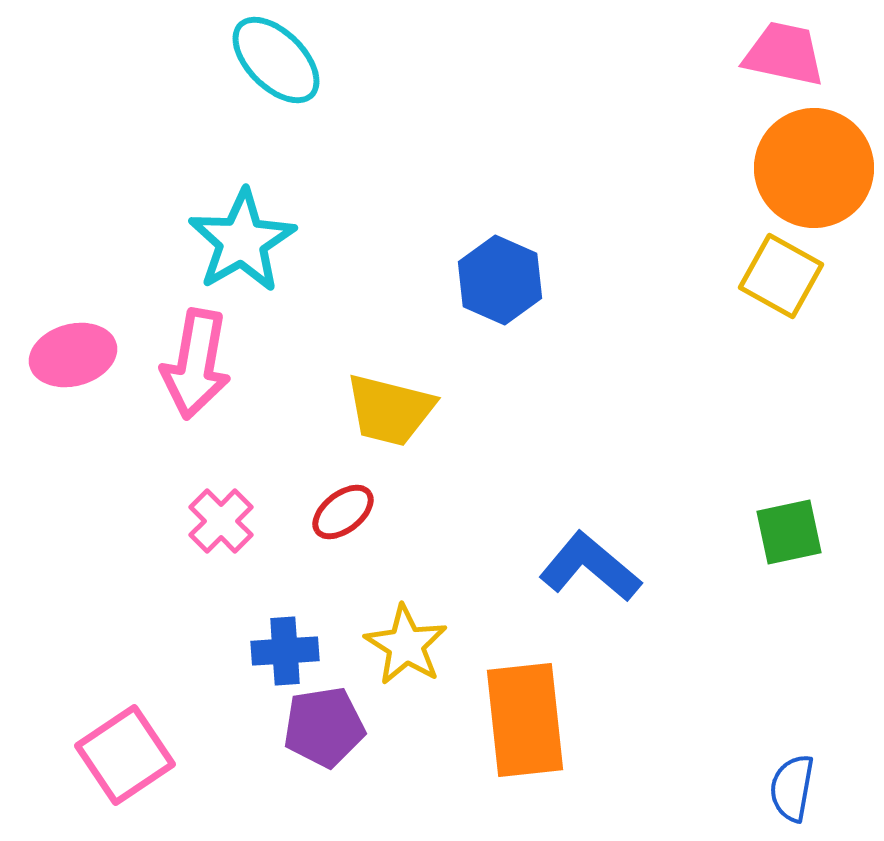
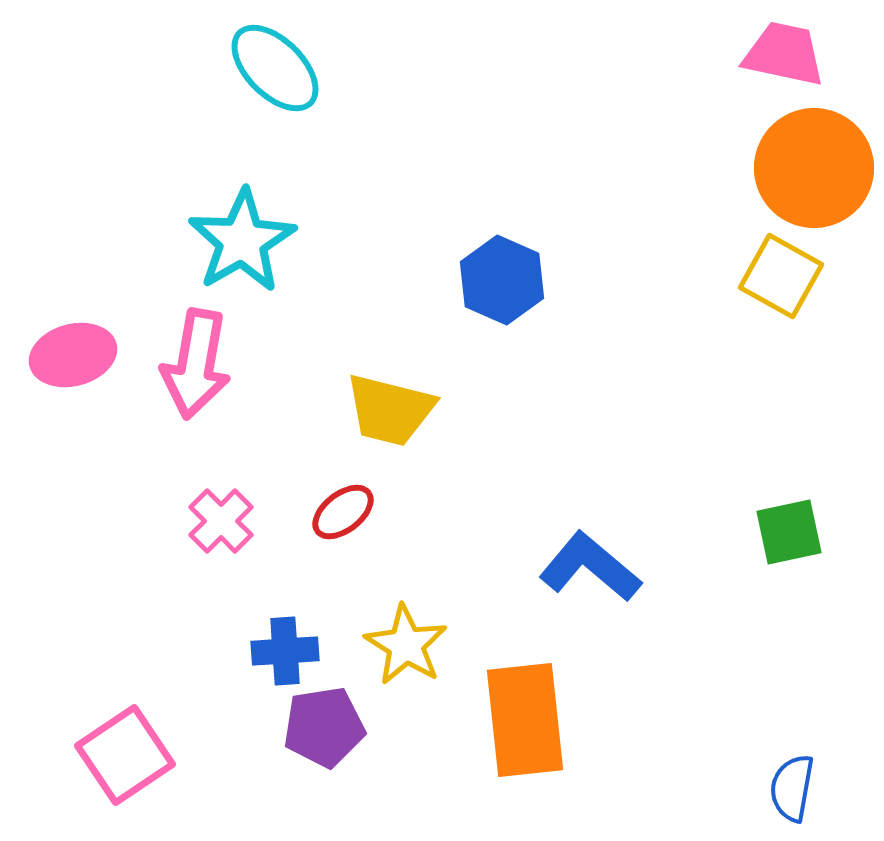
cyan ellipse: moved 1 px left, 8 px down
blue hexagon: moved 2 px right
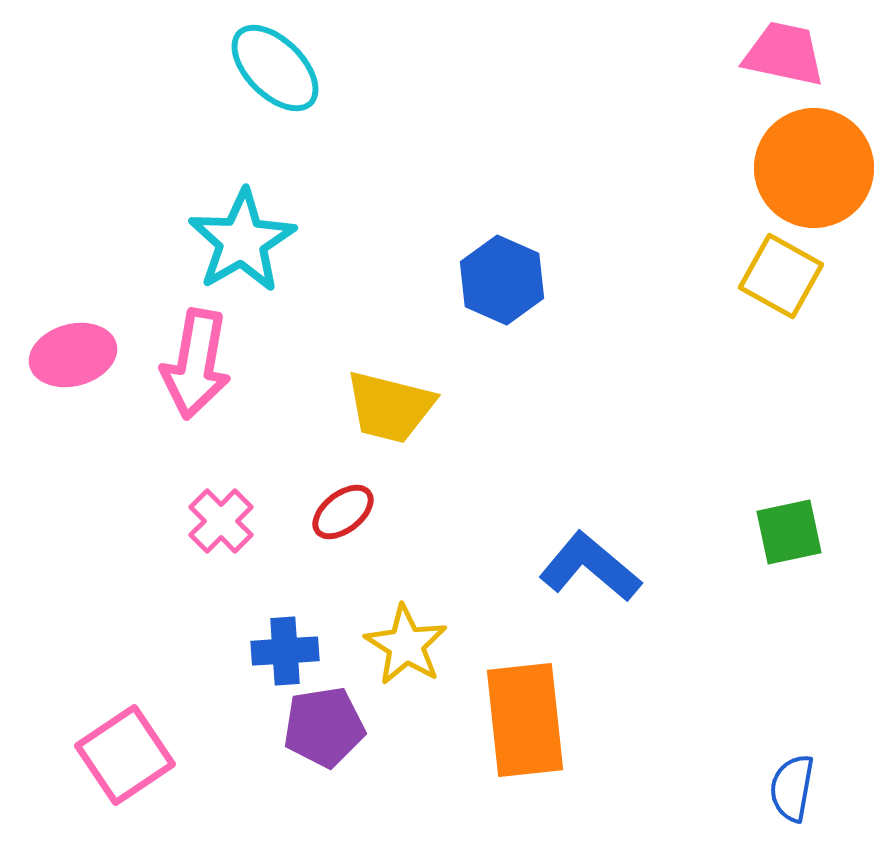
yellow trapezoid: moved 3 px up
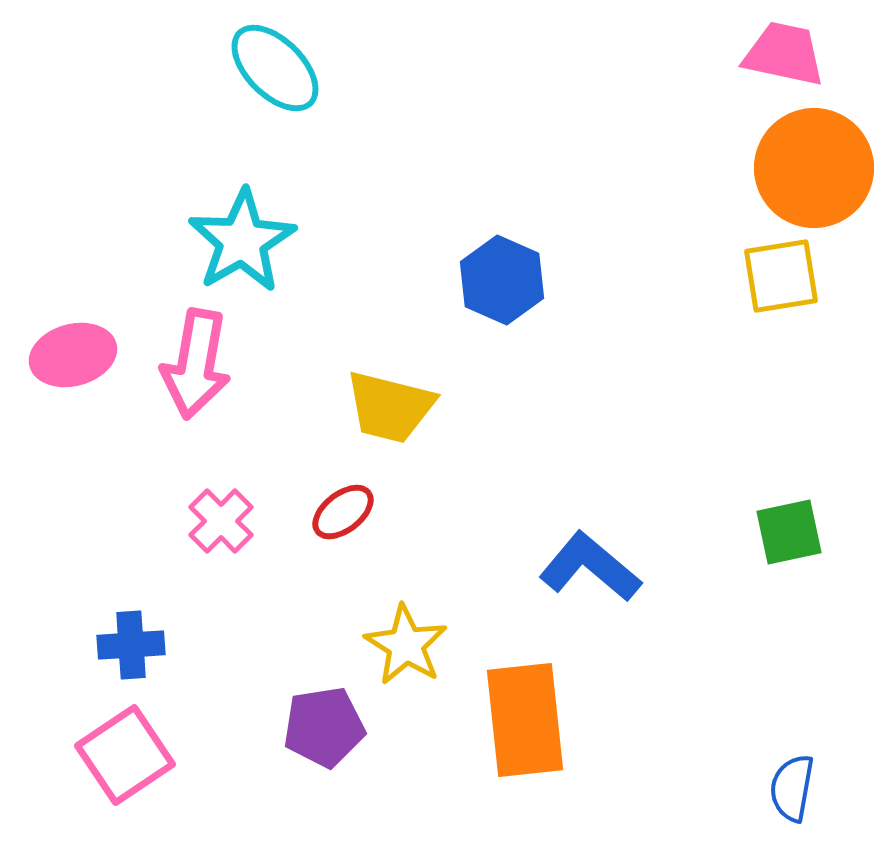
yellow square: rotated 38 degrees counterclockwise
blue cross: moved 154 px left, 6 px up
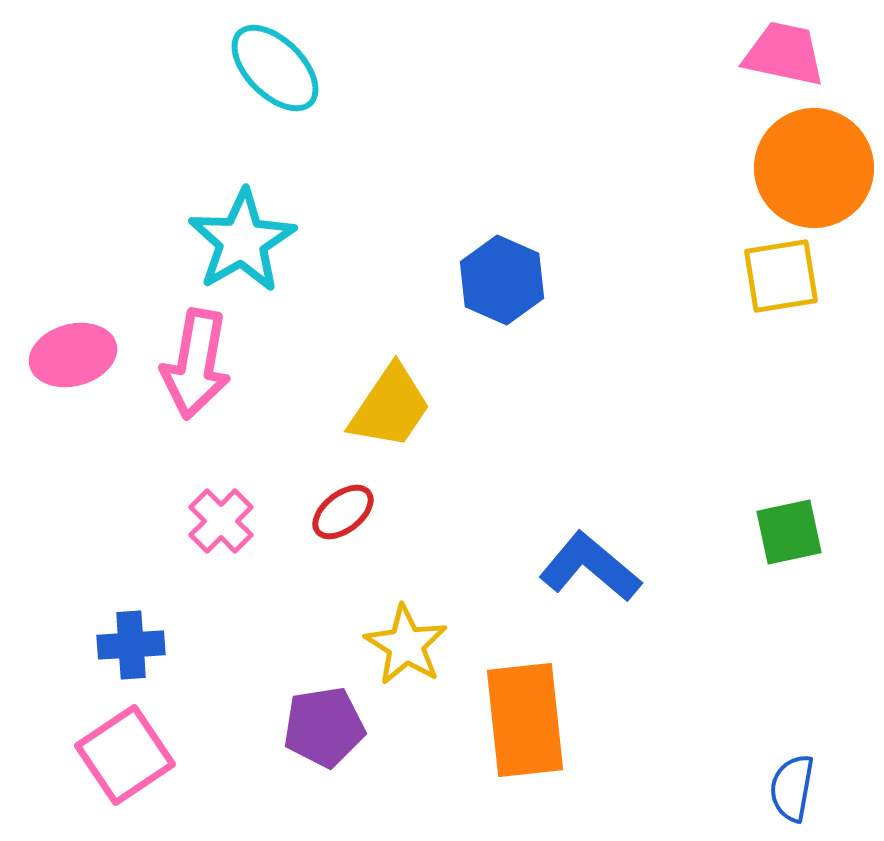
yellow trapezoid: rotated 70 degrees counterclockwise
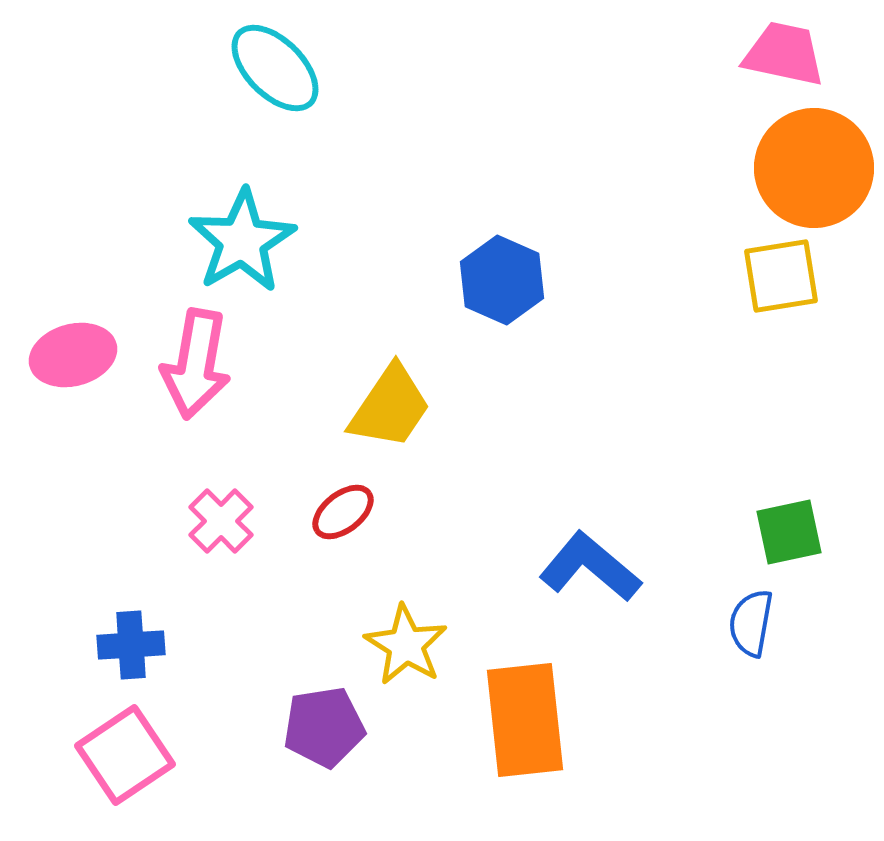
blue semicircle: moved 41 px left, 165 px up
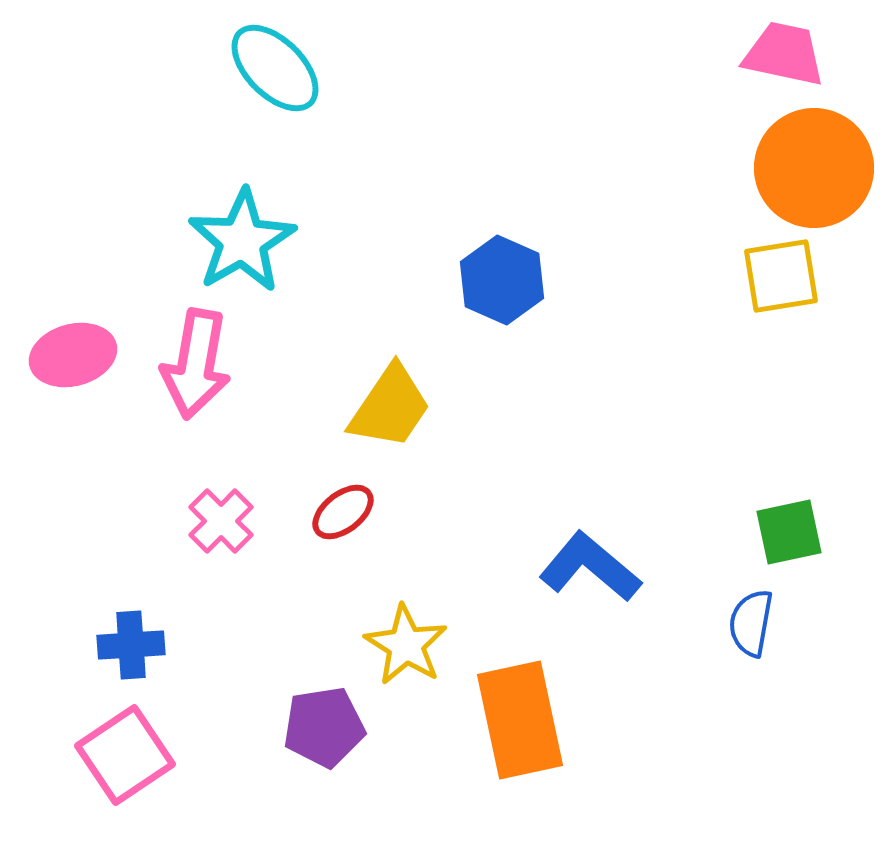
orange rectangle: moved 5 px left; rotated 6 degrees counterclockwise
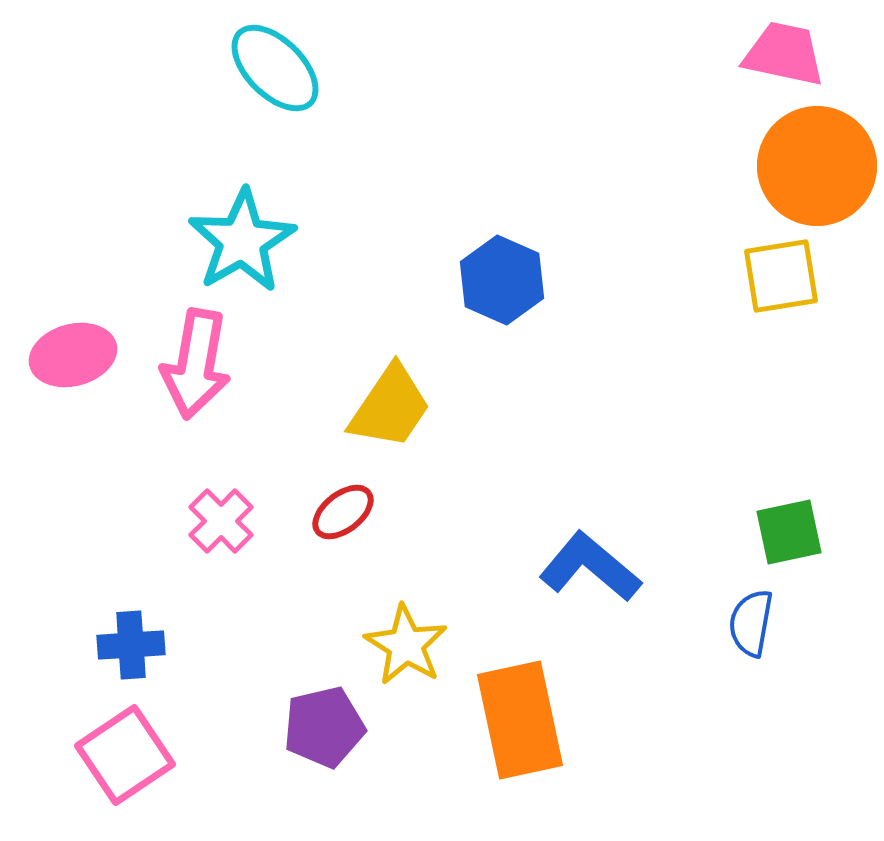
orange circle: moved 3 px right, 2 px up
purple pentagon: rotated 4 degrees counterclockwise
